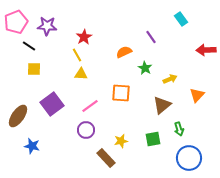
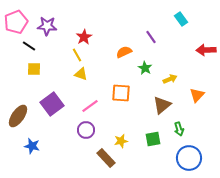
yellow triangle: rotated 16 degrees clockwise
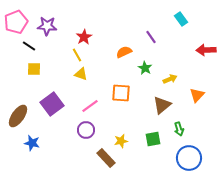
blue star: moved 3 px up
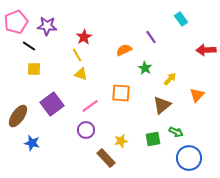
orange semicircle: moved 2 px up
yellow arrow: rotated 24 degrees counterclockwise
green arrow: moved 3 px left, 3 px down; rotated 48 degrees counterclockwise
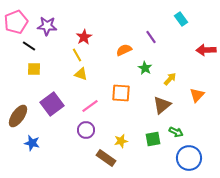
brown rectangle: rotated 12 degrees counterclockwise
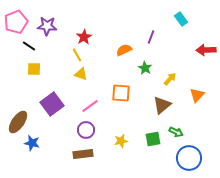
purple line: rotated 56 degrees clockwise
brown ellipse: moved 6 px down
brown rectangle: moved 23 px left, 4 px up; rotated 42 degrees counterclockwise
